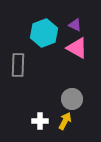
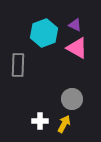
yellow arrow: moved 1 px left, 3 px down
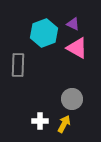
purple triangle: moved 2 px left, 1 px up
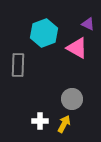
purple triangle: moved 15 px right
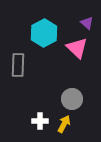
purple triangle: moved 1 px left, 1 px up; rotated 16 degrees clockwise
cyan hexagon: rotated 8 degrees counterclockwise
pink triangle: rotated 15 degrees clockwise
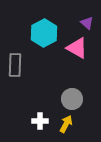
pink triangle: rotated 15 degrees counterclockwise
gray rectangle: moved 3 px left
yellow arrow: moved 2 px right
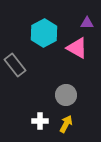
purple triangle: rotated 40 degrees counterclockwise
gray rectangle: rotated 40 degrees counterclockwise
gray circle: moved 6 px left, 4 px up
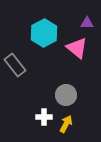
pink triangle: rotated 10 degrees clockwise
white cross: moved 4 px right, 4 px up
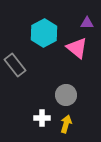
white cross: moved 2 px left, 1 px down
yellow arrow: rotated 12 degrees counterclockwise
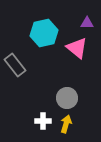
cyan hexagon: rotated 16 degrees clockwise
gray circle: moved 1 px right, 3 px down
white cross: moved 1 px right, 3 px down
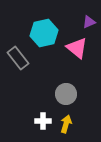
purple triangle: moved 2 px right, 1 px up; rotated 24 degrees counterclockwise
gray rectangle: moved 3 px right, 7 px up
gray circle: moved 1 px left, 4 px up
